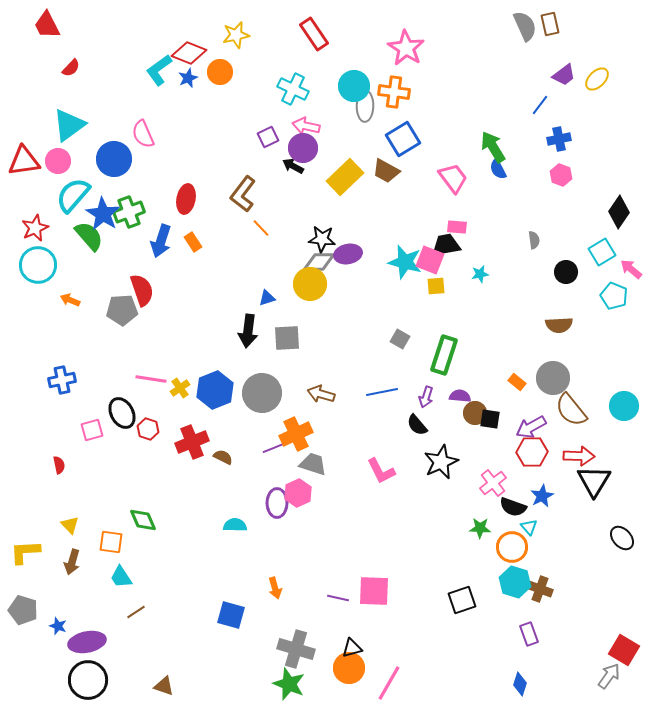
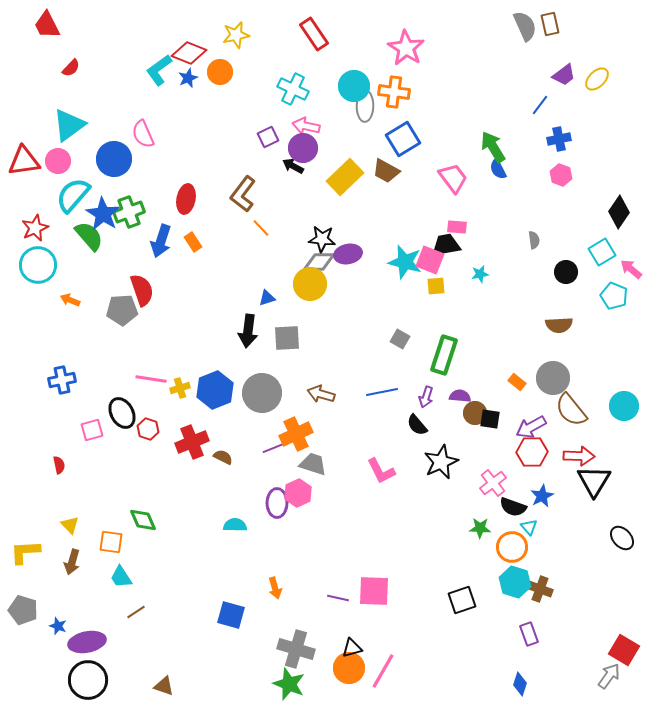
yellow cross at (180, 388): rotated 18 degrees clockwise
pink line at (389, 683): moved 6 px left, 12 px up
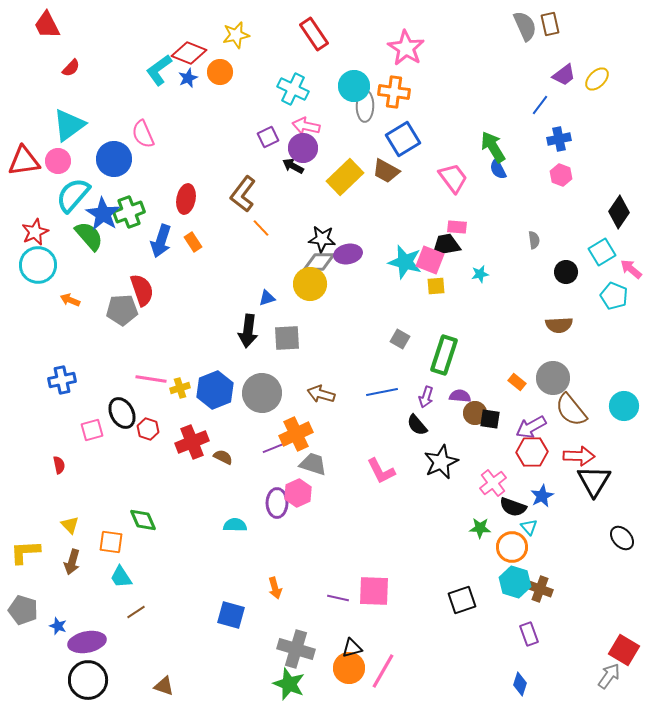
red star at (35, 228): moved 4 px down
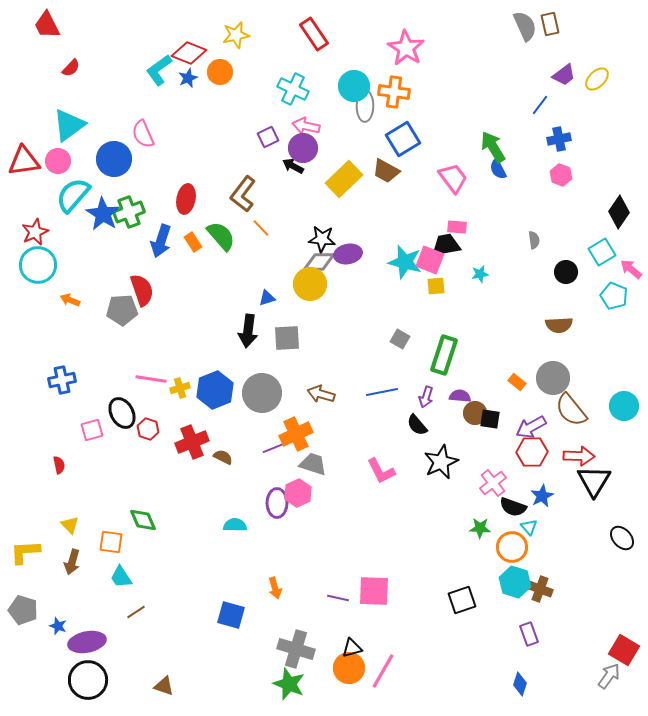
yellow rectangle at (345, 177): moved 1 px left, 2 px down
green semicircle at (89, 236): moved 132 px right
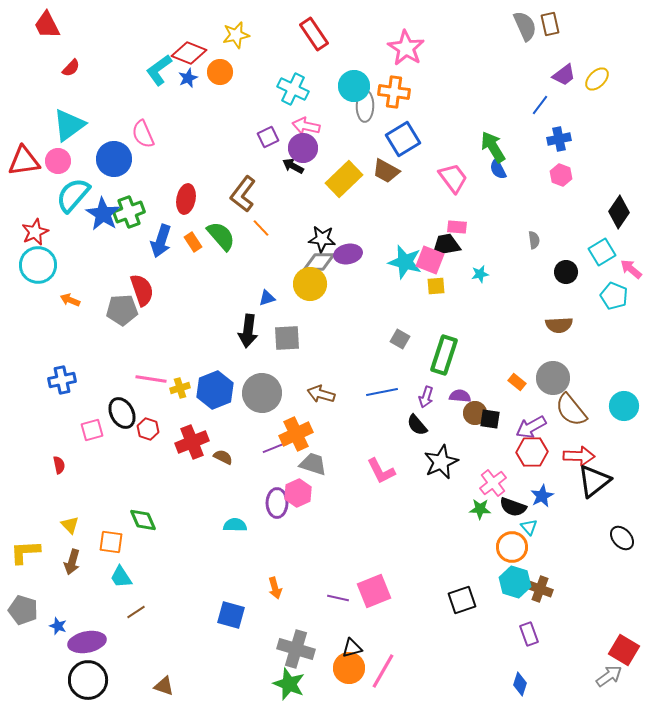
black triangle at (594, 481): rotated 21 degrees clockwise
green star at (480, 528): moved 19 px up
pink square at (374, 591): rotated 24 degrees counterclockwise
gray arrow at (609, 676): rotated 20 degrees clockwise
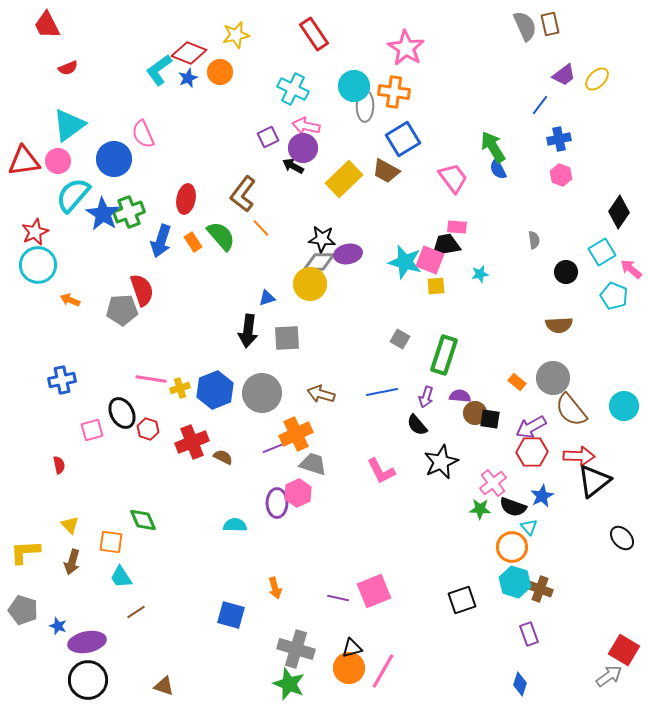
red semicircle at (71, 68): moved 3 px left; rotated 24 degrees clockwise
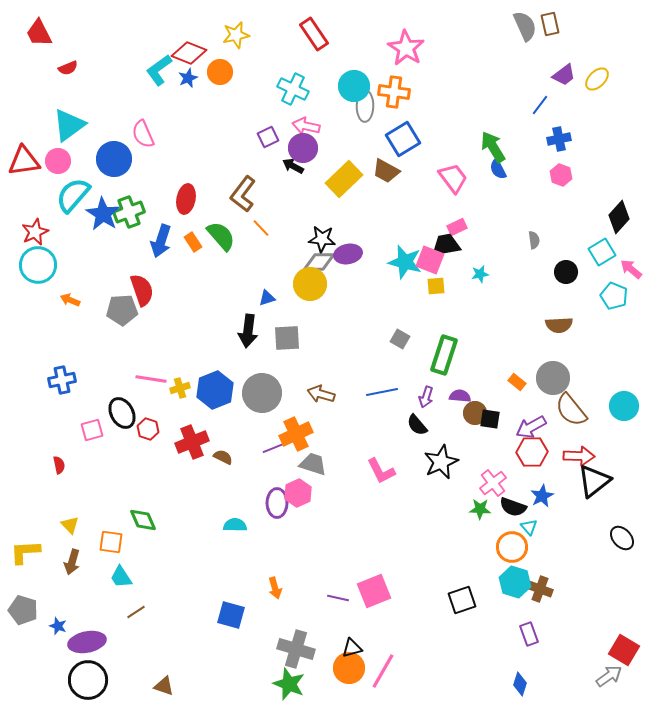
red trapezoid at (47, 25): moved 8 px left, 8 px down
black diamond at (619, 212): moved 5 px down; rotated 8 degrees clockwise
pink rectangle at (457, 227): rotated 30 degrees counterclockwise
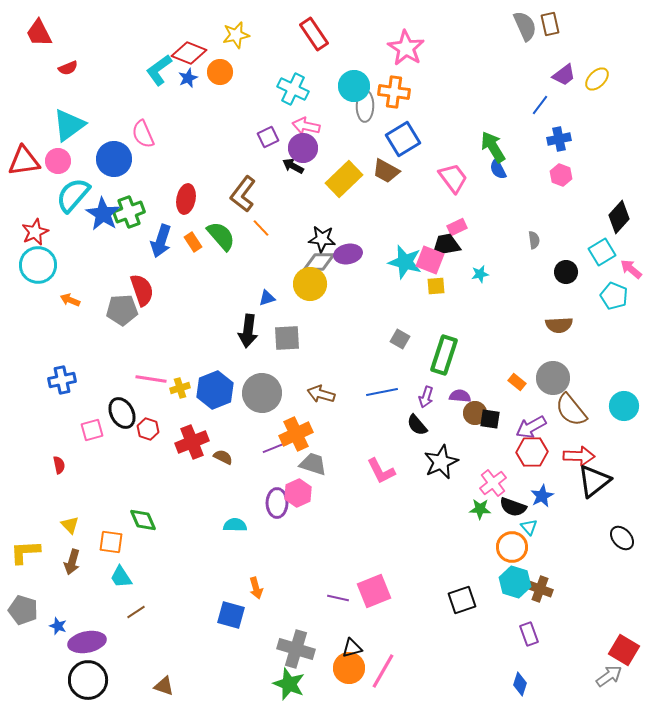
orange arrow at (275, 588): moved 19 px left
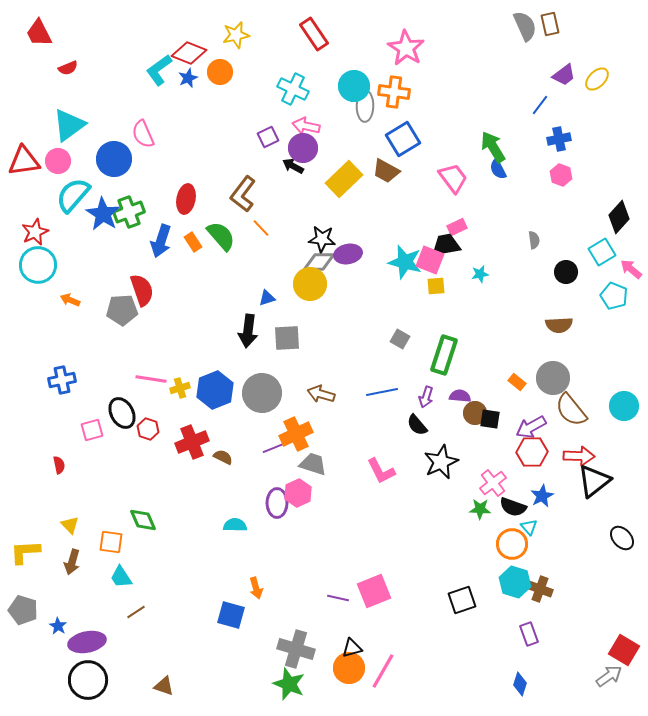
orange circle at (512, 547): moved 3 px up
blue star at (58, 626): rotated 12 degrees clockwise
